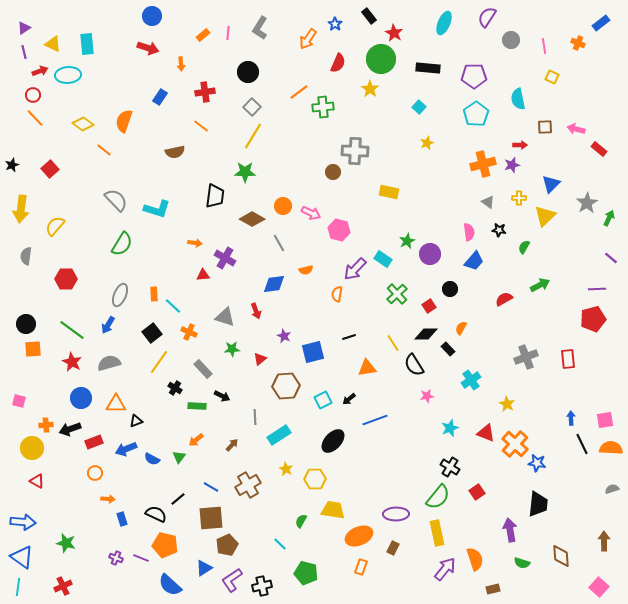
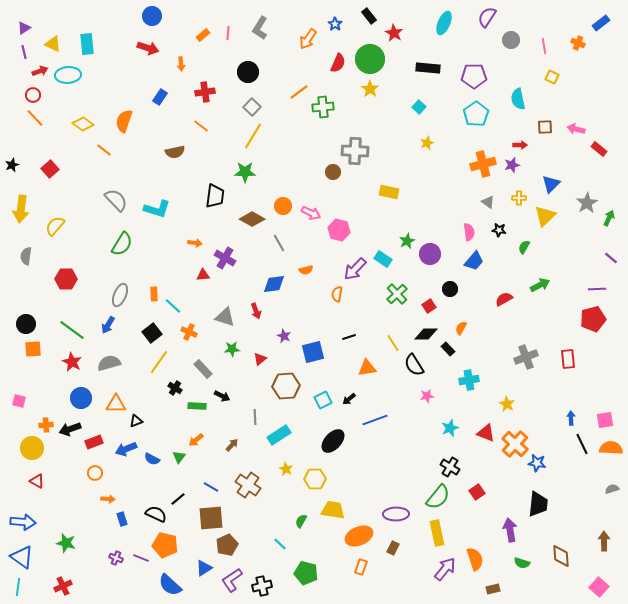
green circle at (381, 59): moved 11 px left
cyan cross at (471, 380): moved 2 px left; rotated 24 degrees clockwise
brown cross at (248, 485): rotated 25 degrees counterclockwise
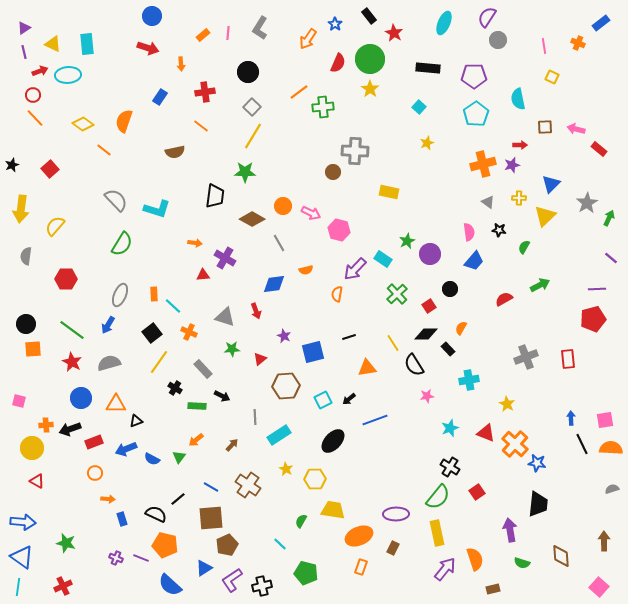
gray circle at (511, 40): moved 13 px left
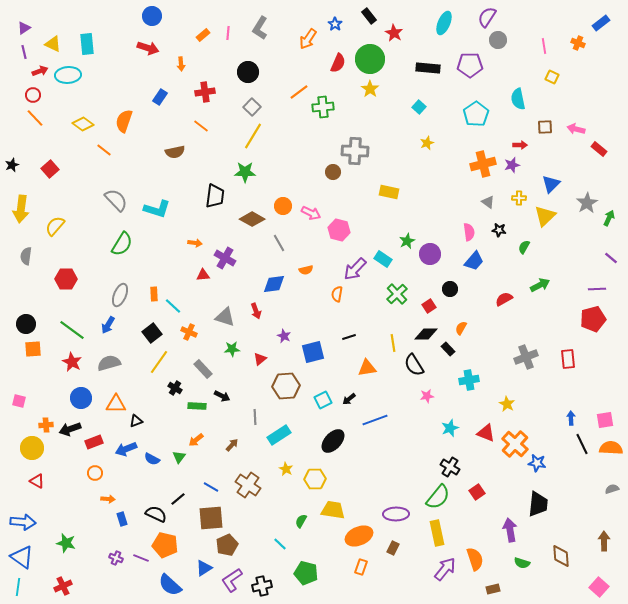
purple pentagon at (474, 76): moved 4 px left, 11 px up
yellow line at (393, 343): rotated 24 degrees clockwise
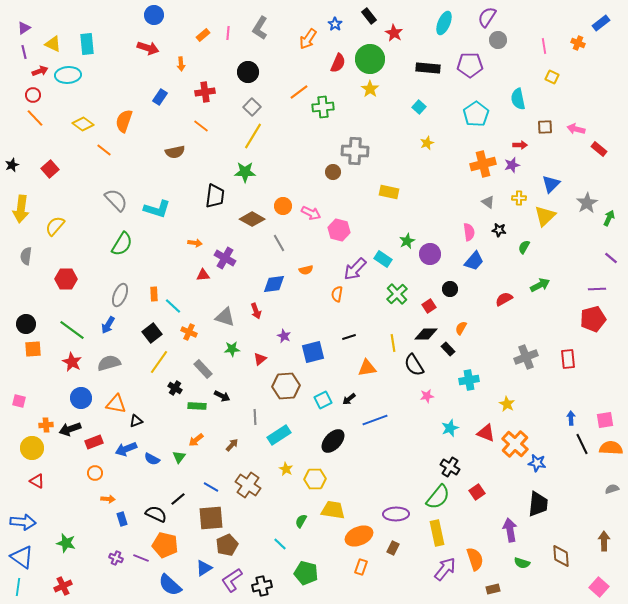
blue circle at (152, 16): moved 2 px right, 1 px up
orange triangle at (116, 404): rotated 10 degrees clockwise
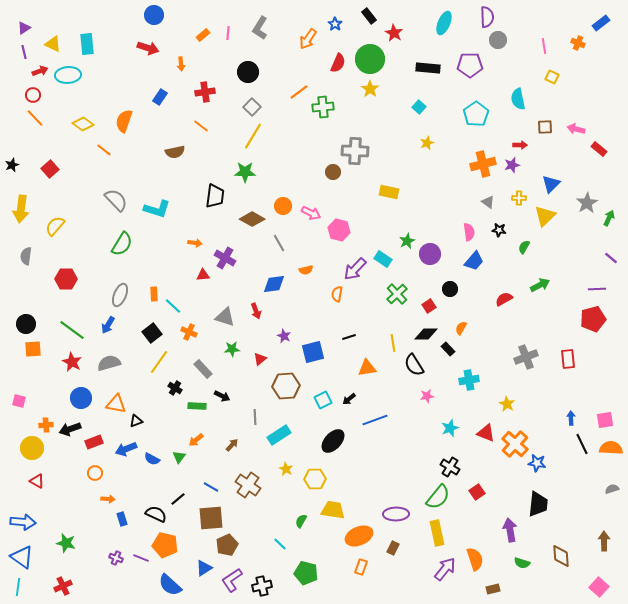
purple semicircle at (487, 17): rotated 145 degrees clockwise
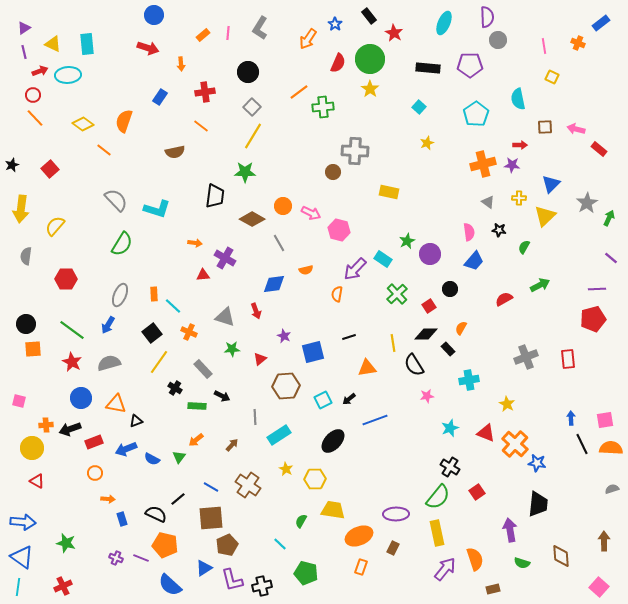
purple star at (512, 165): rotated 21 degrees clockwise
purple L-shape at (232, 580): rotated 70 degrees counterclockwise
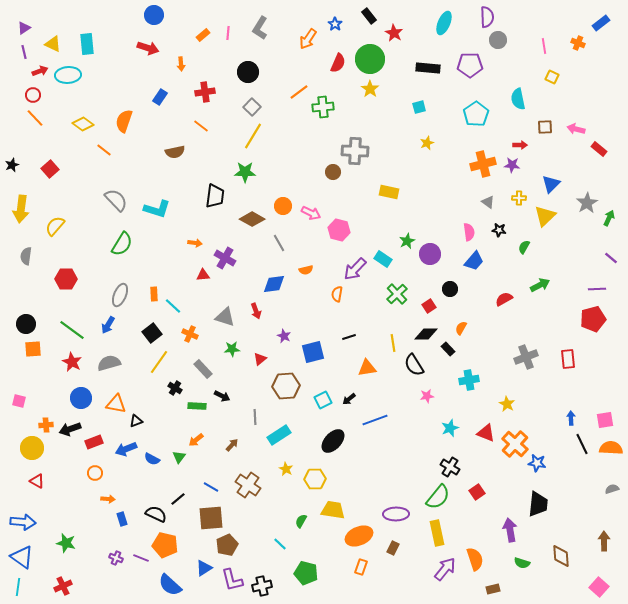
cyan square at (419, 107): rotated 32 degrees clockwise
orange cross at (189, 332): moved 1 px right, 2 px down
